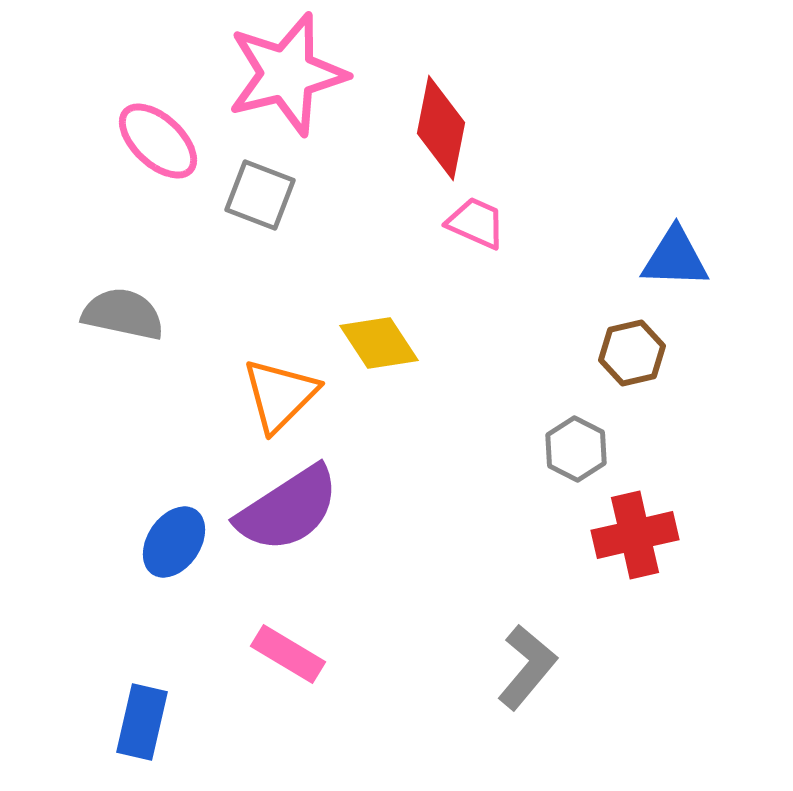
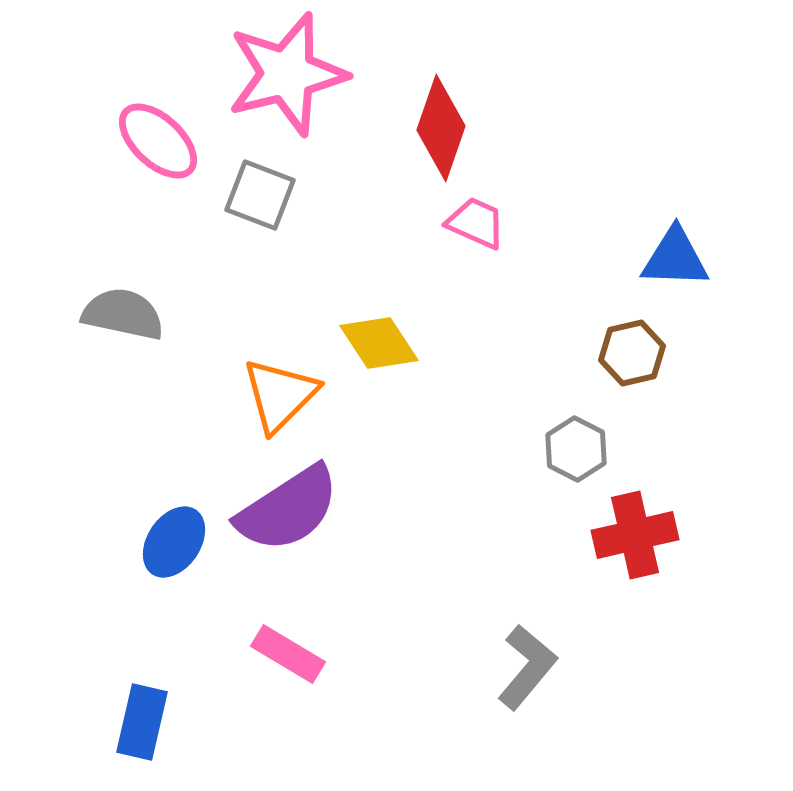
red diamond: rotated 8 degrees clockwise
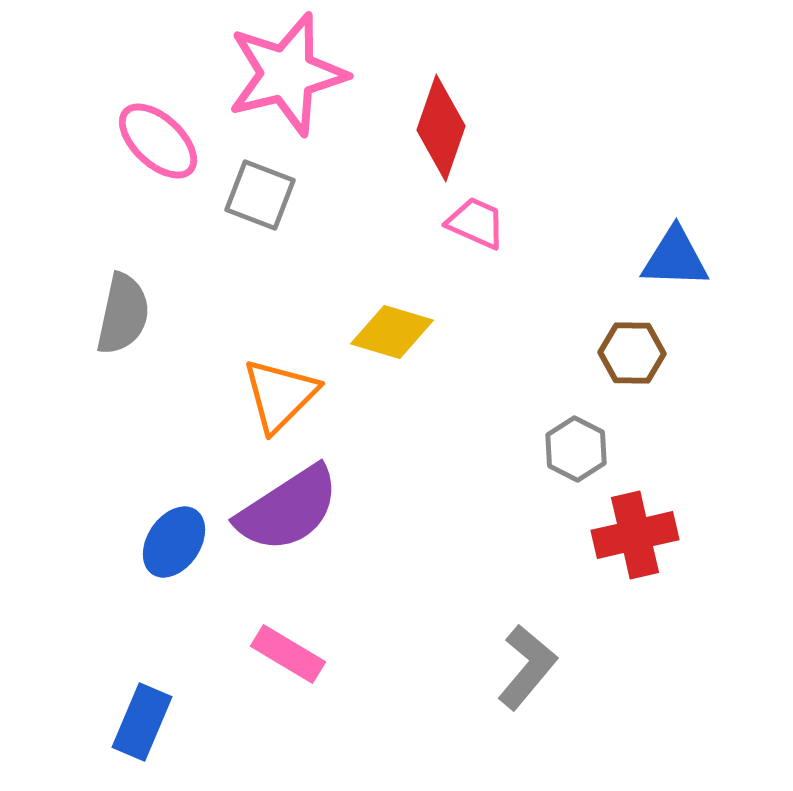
gray semicircle: rotated 90 degrees clockwise
yellow diamond: moved 13 px right, 11 px up; rotated 40 degrees counterclockwise
brown hexagon: rotated 14 degrees clockwise
blue rectangle: rotated 10 degrees clockwise
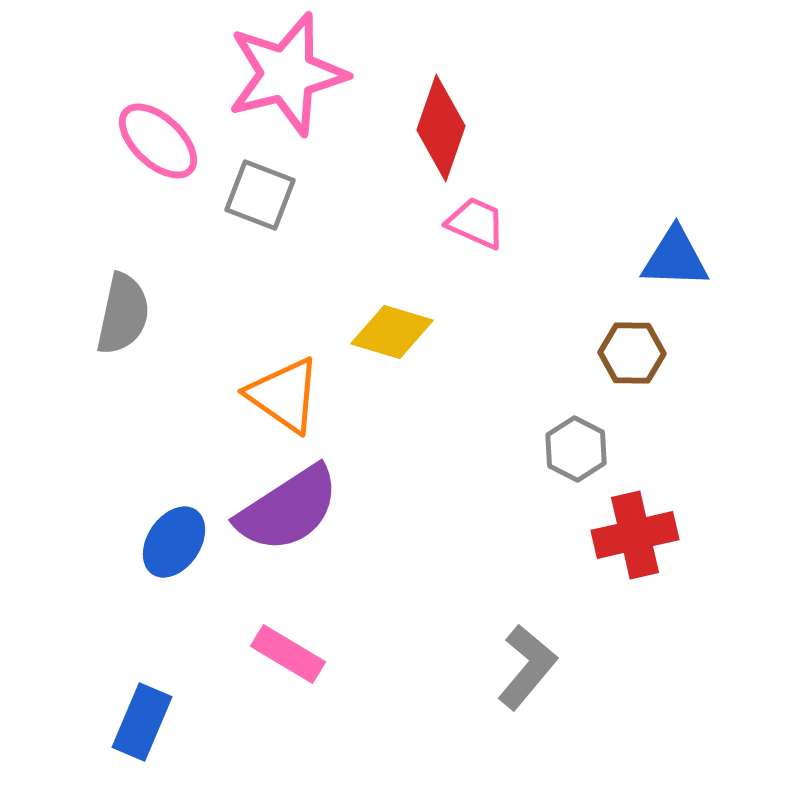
orange triangle: moved 4 px right; rotated 40 degrees counterclockwise
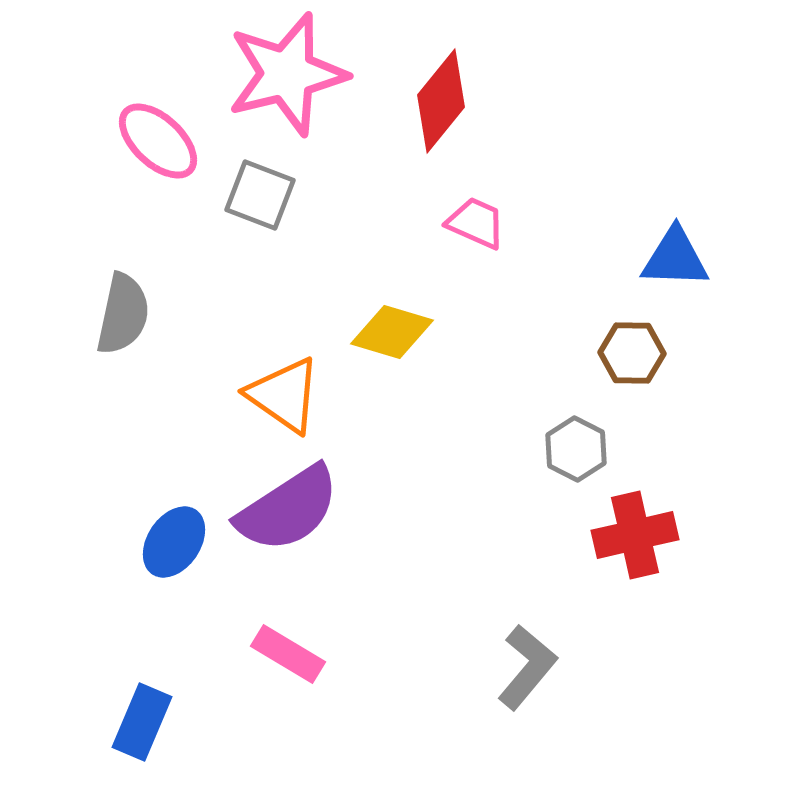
red diamond: moved 27 px up; rotated 20 degrees clockwise
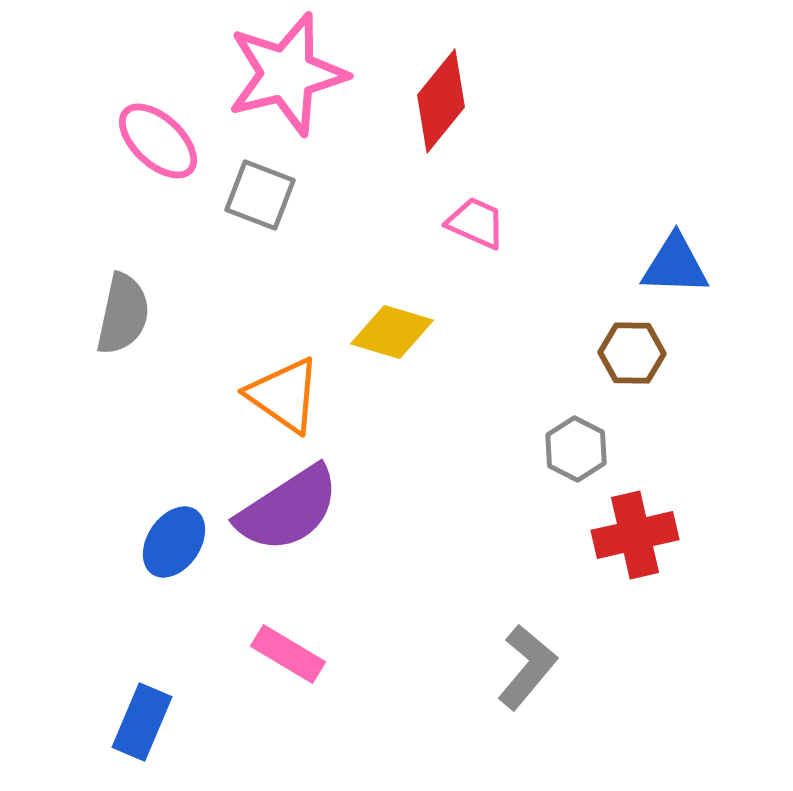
blue triangle: moved 7 px down
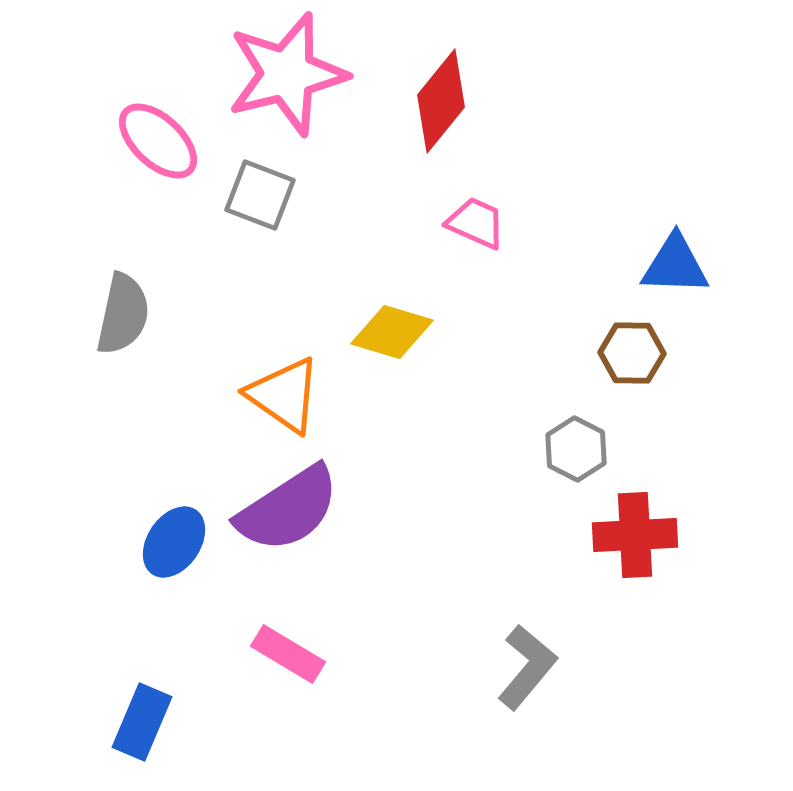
red cross: rotated 10 degrees clockwise
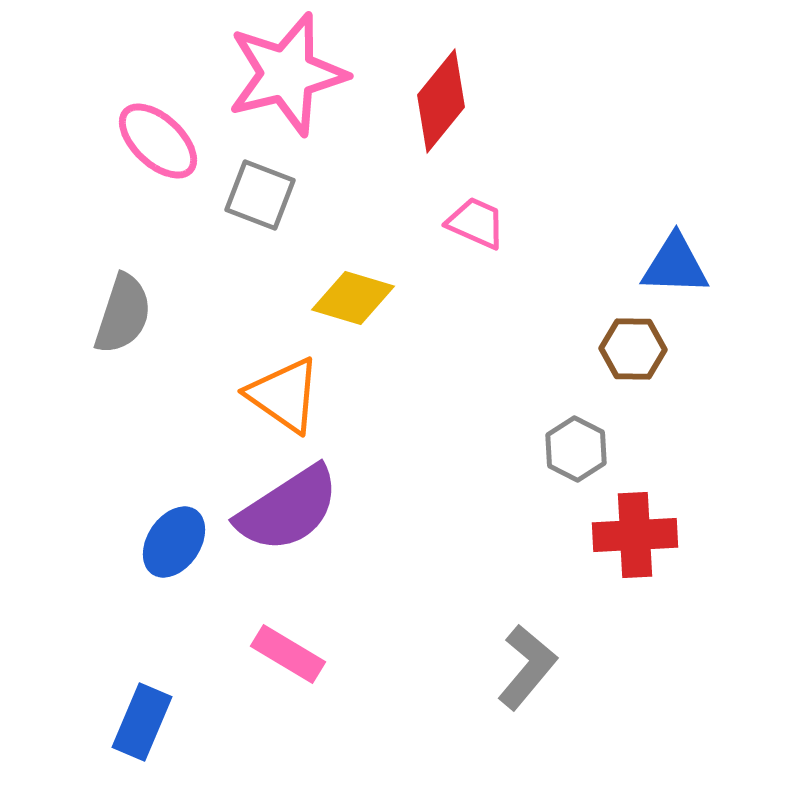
gray semicircle: rotated 6 degrees clockwise
yellow diamond: moved 39 px left, 34 px up
brown hexagon: moved 1 px right, 4 px up
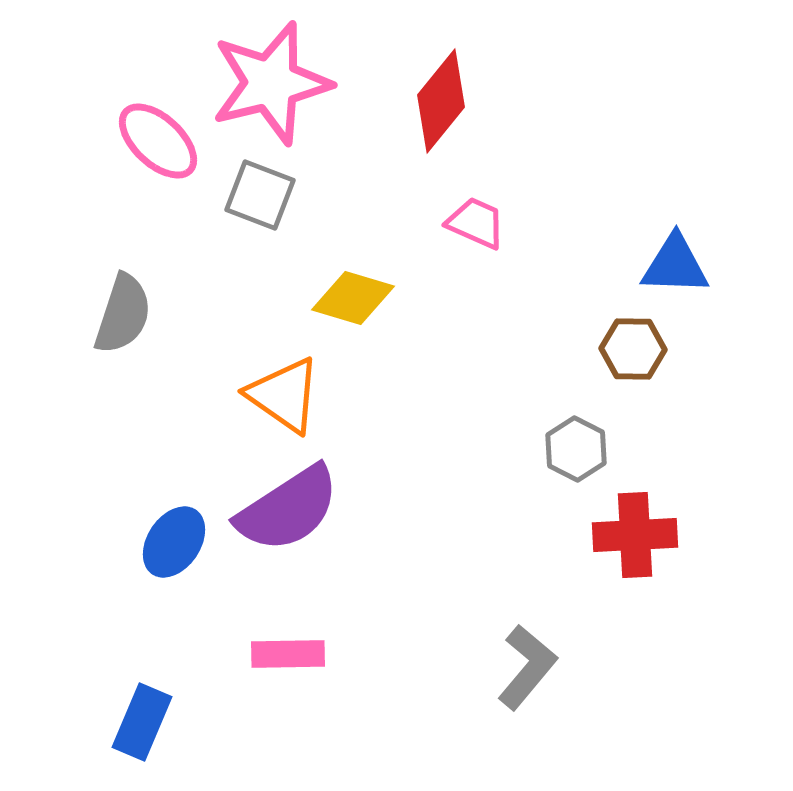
pink star: moved 16 px left, 9 px down
pink rectangle: rotated 32 degrees counterclockwise
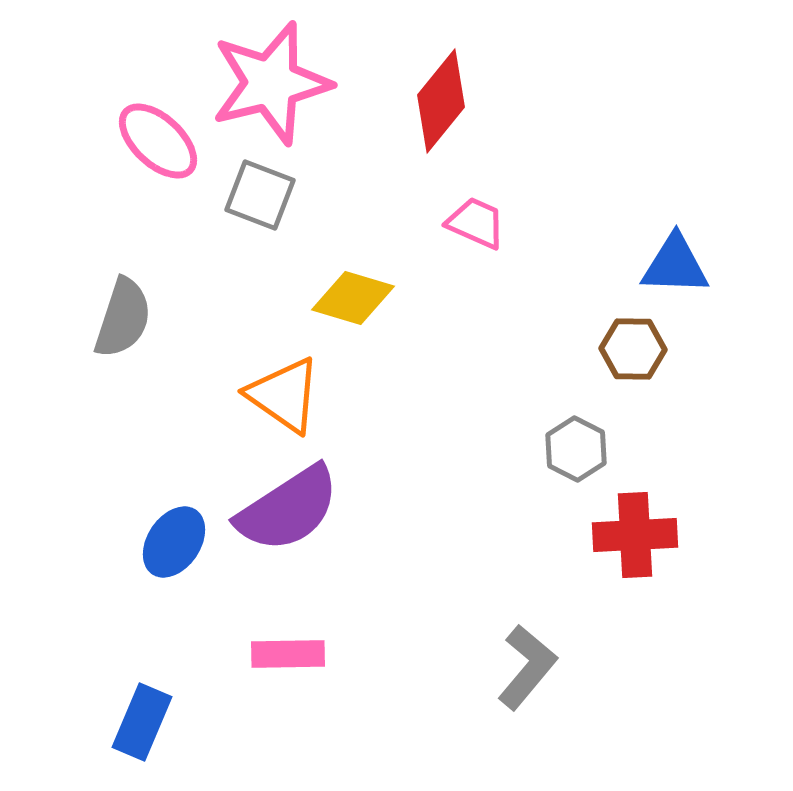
gray semicircle: moved 4 px down
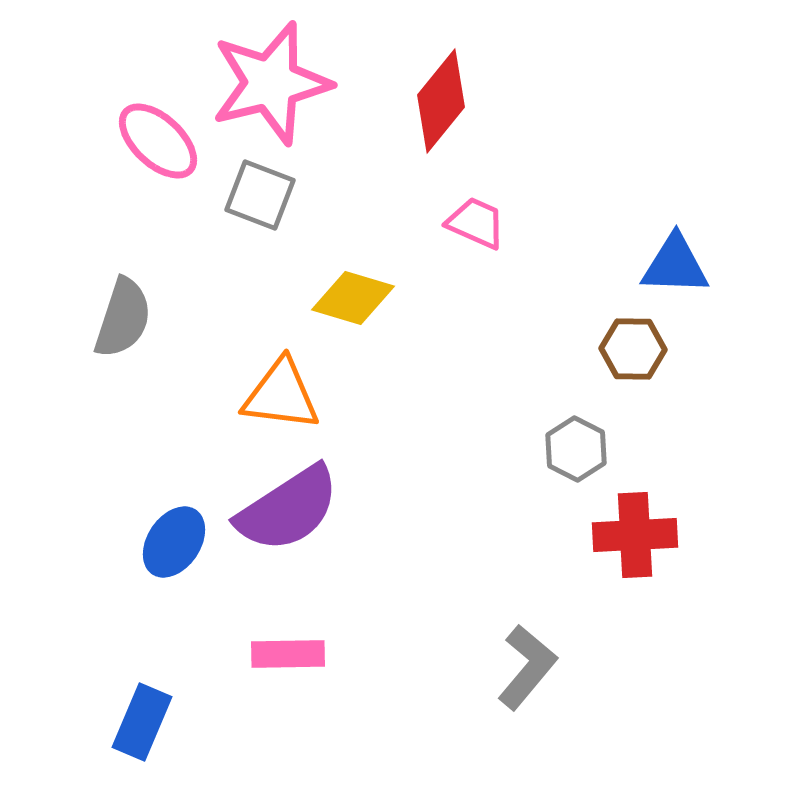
orange triangle: moved 3 px left; rotated 28 degrees counterclockwise
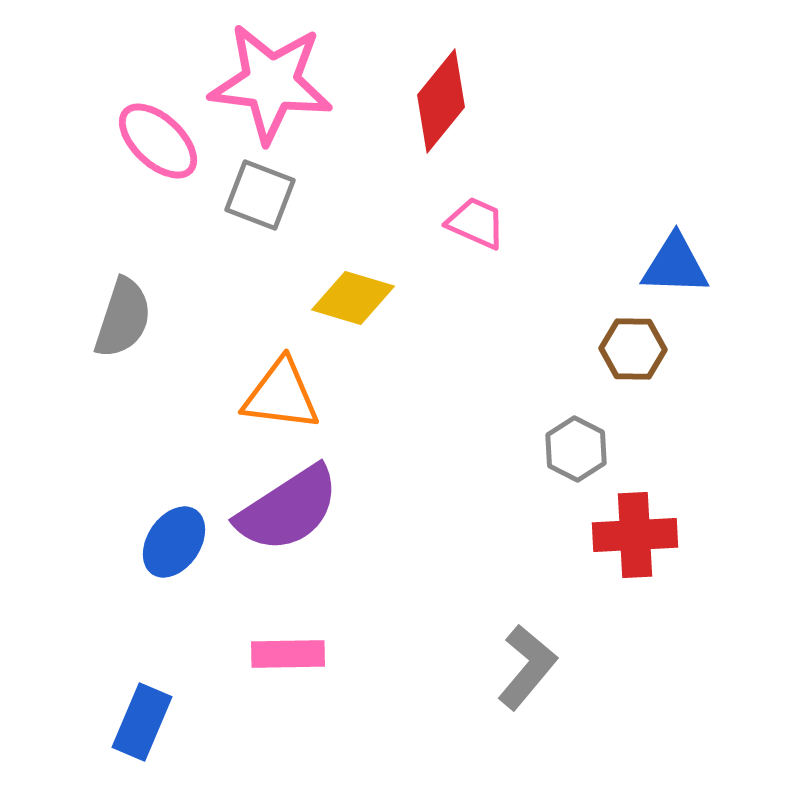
pink star: rotated 21 degrees clockwise
